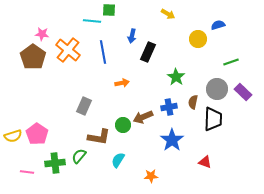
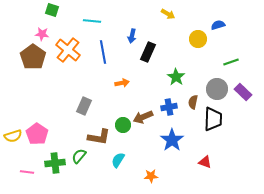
green square: moved 57 px left; rotated 16 degrees clockwise
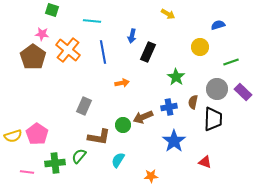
yellow circle: moved 2 px right, 8 px down
blue star: moved 2 px right, 1 px down
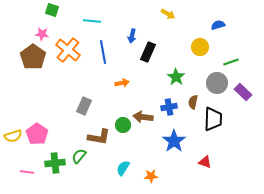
gray circle: moved 6 px up
brown arrow: rotated 30 degrees clockwise
cyan semicircle: moved 5 px right, 8 px down
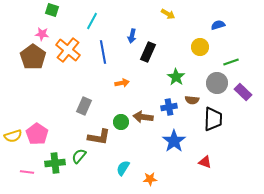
cyan line: rotated 66 degrees counterclockwise
brown semicircle: moved 1 px left, 2 px up; rotated 96 degrees counterclockwise
green circle: moved 2 px left, 3 px up
orange star: moved 1 px left, 3 px down
